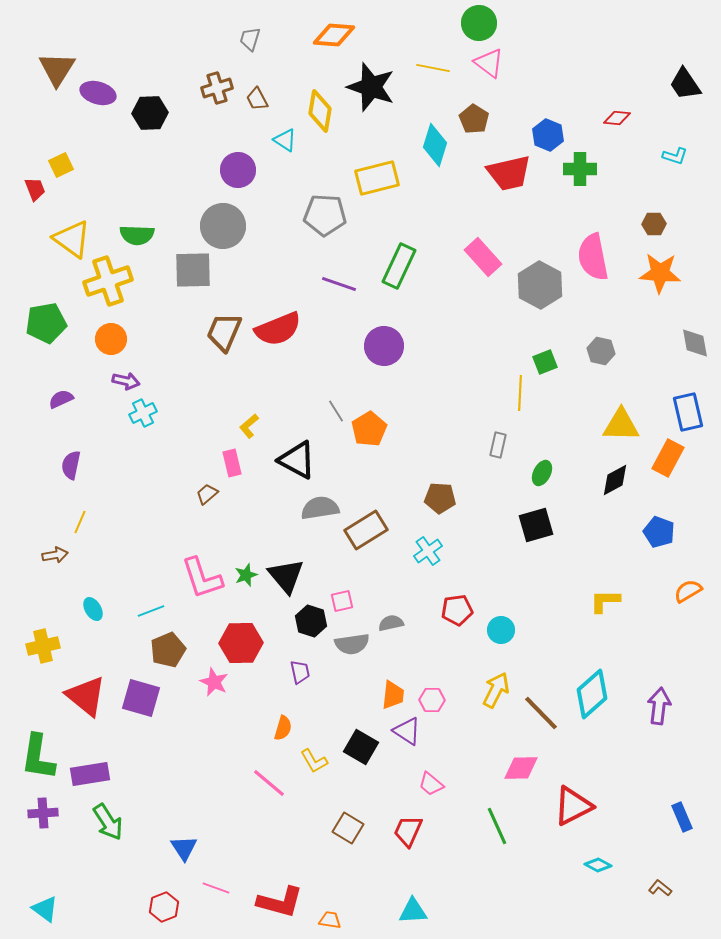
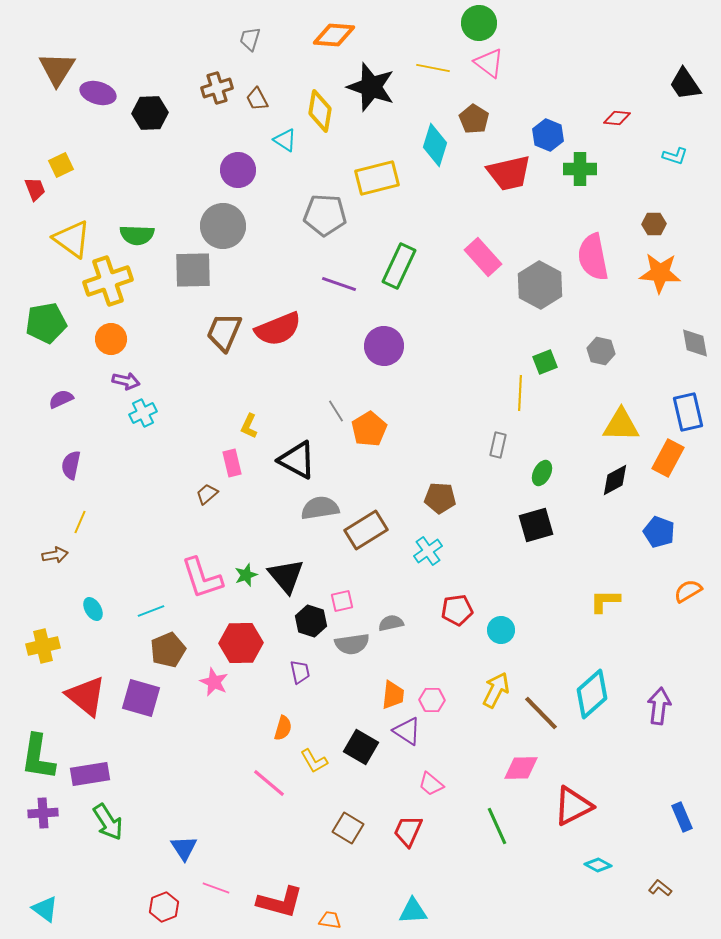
yellow L-shape at (249, 426): rotated 25 degrees counterclockwise
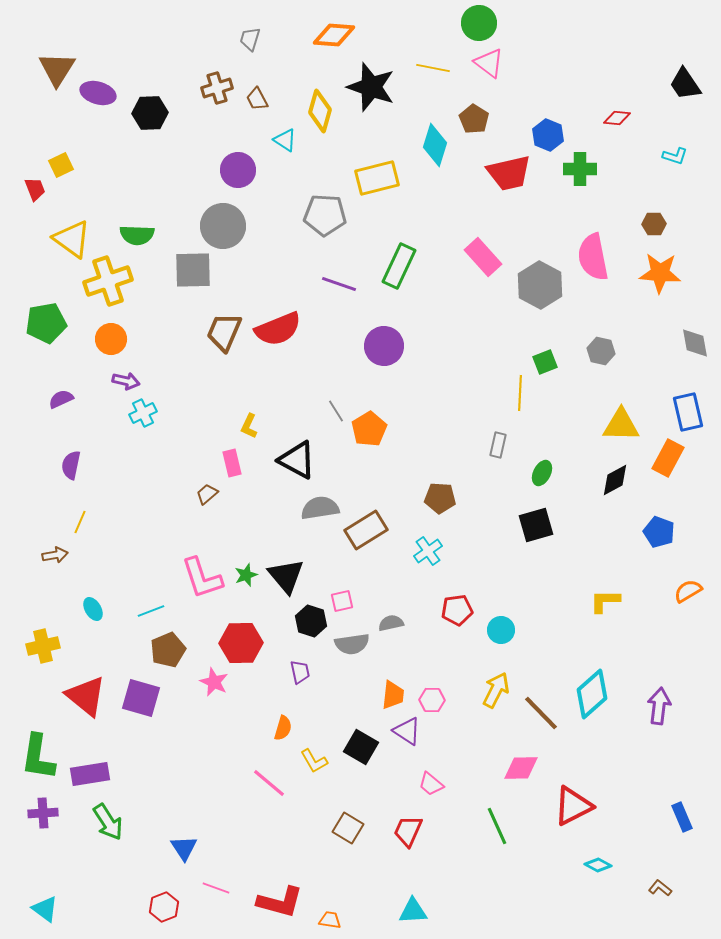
yellow diamond at (320, 111): rotated 6 degrees clockwise
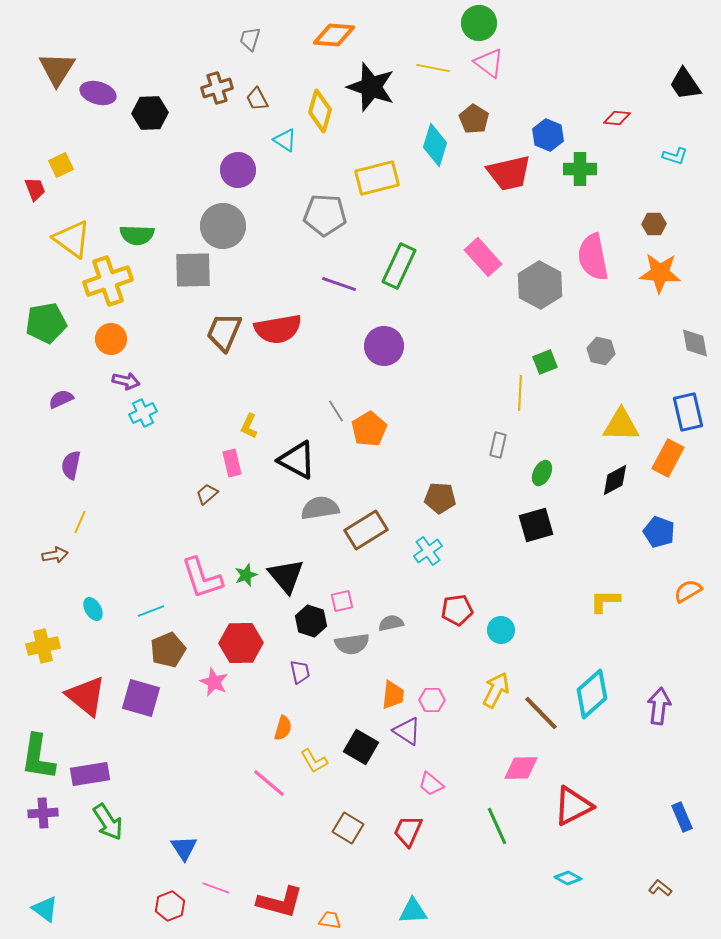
red semicircle at (278, 329): rotated 12 degrees clockwise
cyan diamond at (598, 865): moved 30 px left, 13 px down
red hexagon at (164, 907): moved 6 px right, 1 px up
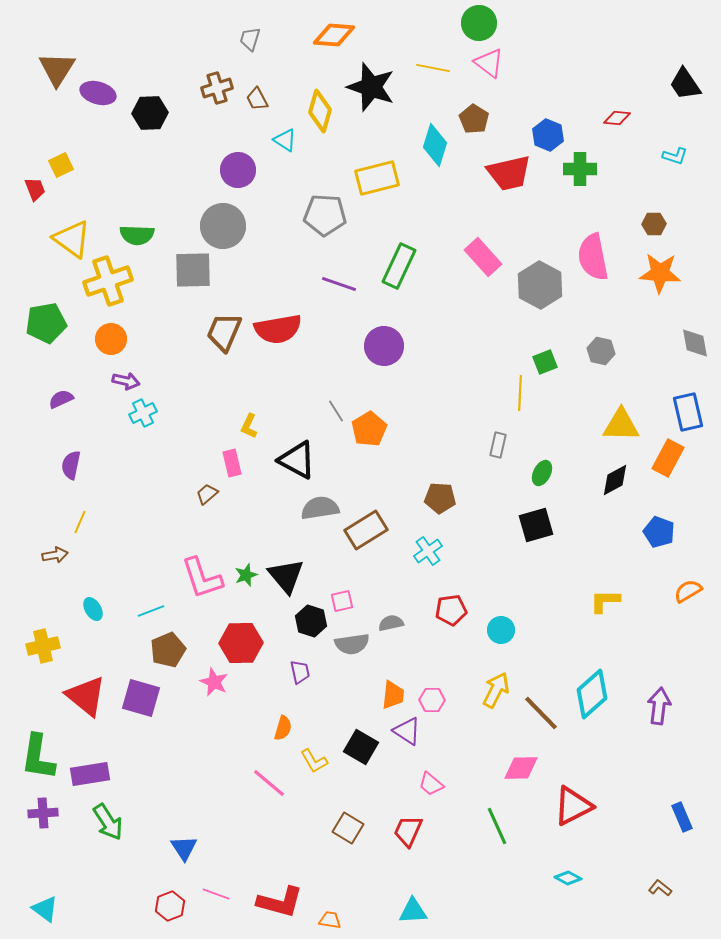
red pentagon at (457, 610): moved 6 px left
pink line at (216, 888): moved 6 px down
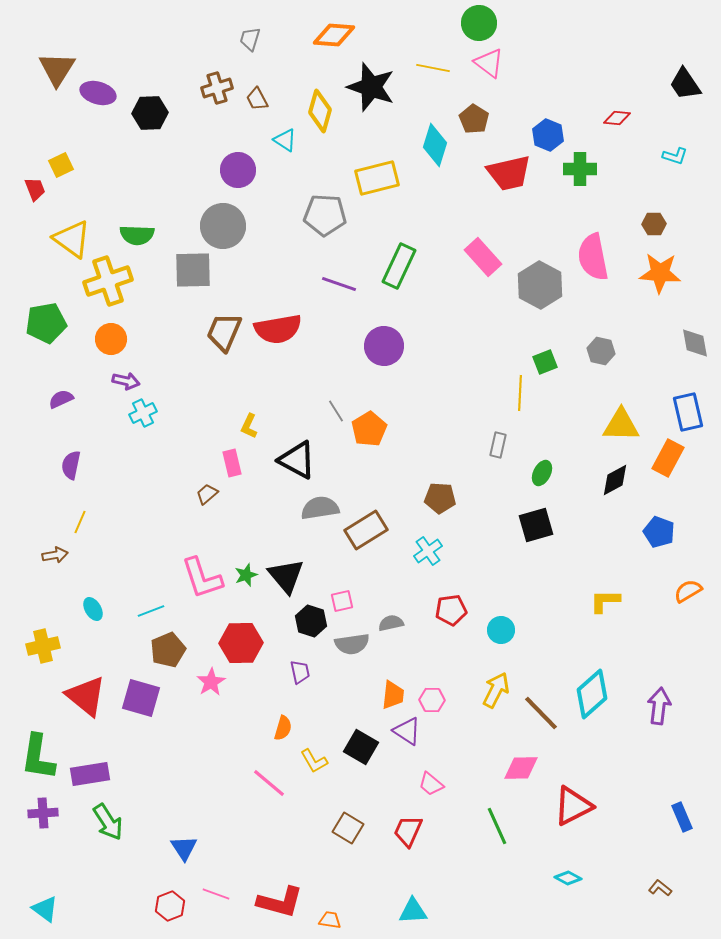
pink star at (214, 682): moved 3 px left; rotated 16 degrees clockwise
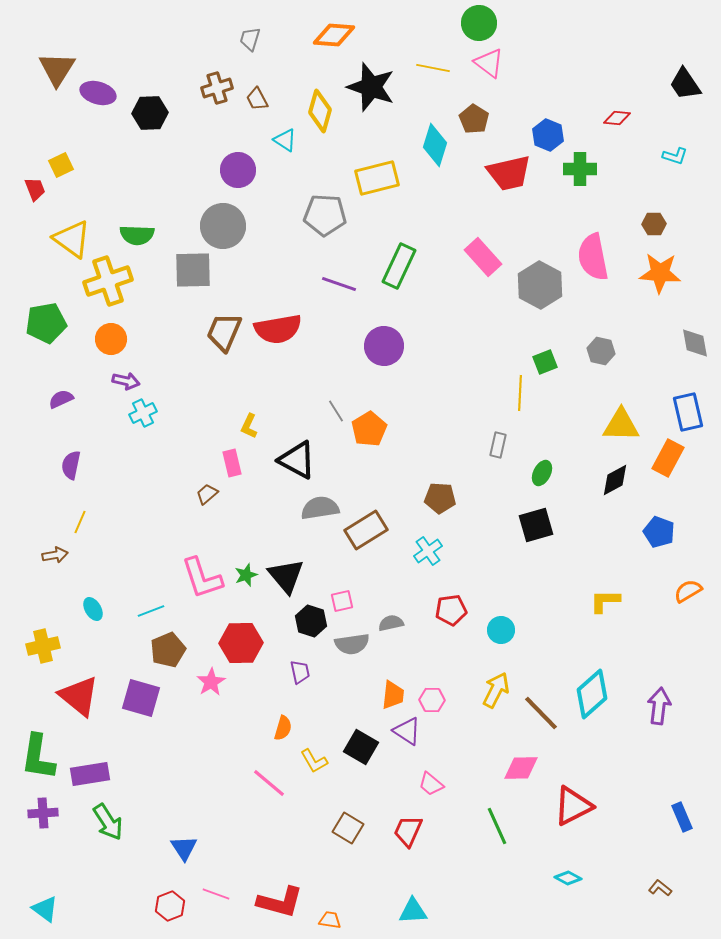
red triangle at (86, 696): moved 7 px left
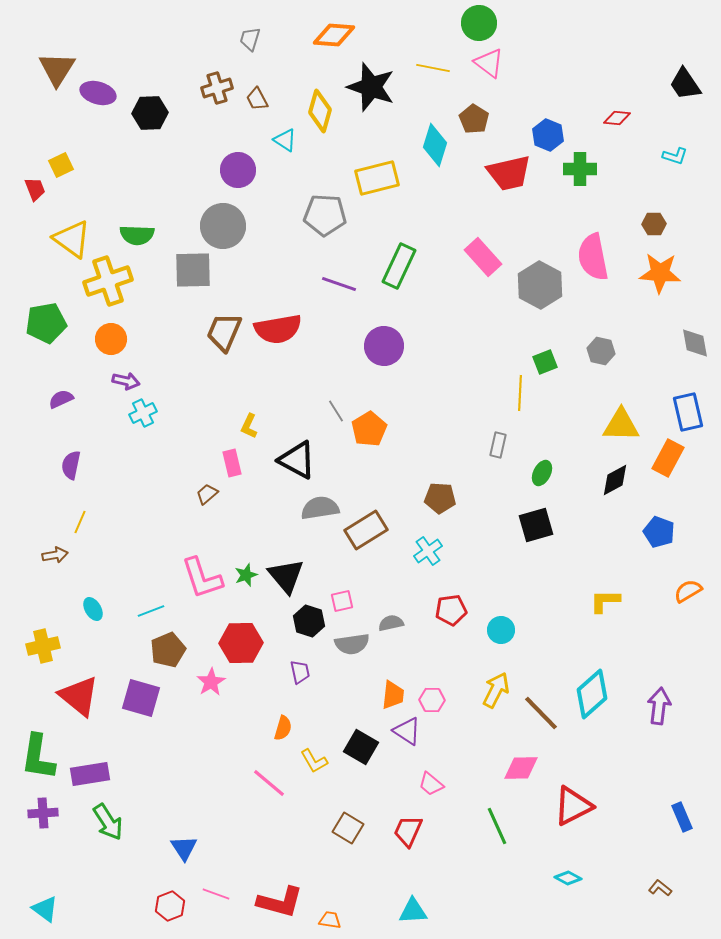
black hexagon at (311, 621): moved 2 px left
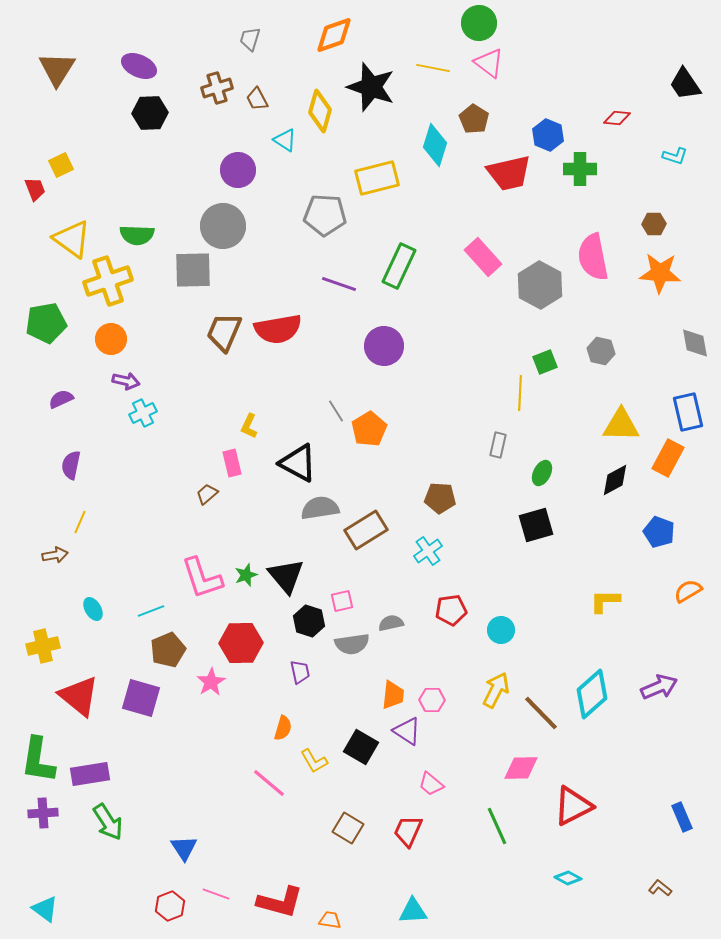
orange diamond at (334, 35): rotated 24 degrees counterclockwise
purple ellipse at (98, 93): moved 41 px right, 27 px up; rotated 8 degrees clockwise
black triangle at (297, 460): moved 1 px right, 3 px down
purple arrow at (659, 706): moved 19 px up; rotated 60 degrees clockwise
green L-shape at (38, 757): moved 3 px down
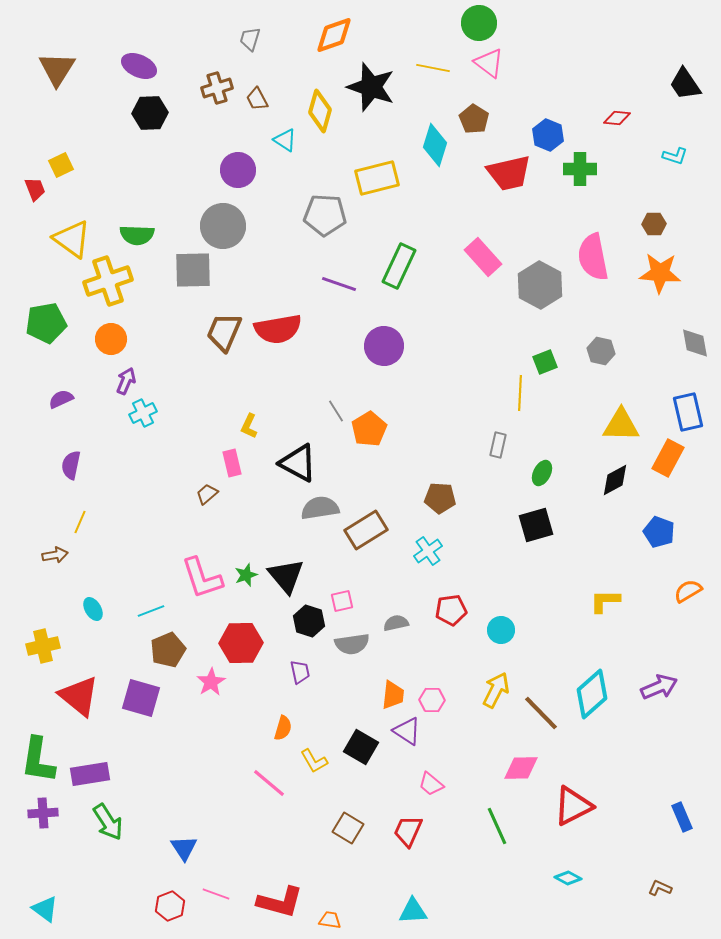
purple arrow at (126, 381): rotated 80 degrees counterclockwise
gray semicircle at (391, 623): moved 5 px right
brown L-shape at (660, 888): rotated 15 degrees counterclockwise
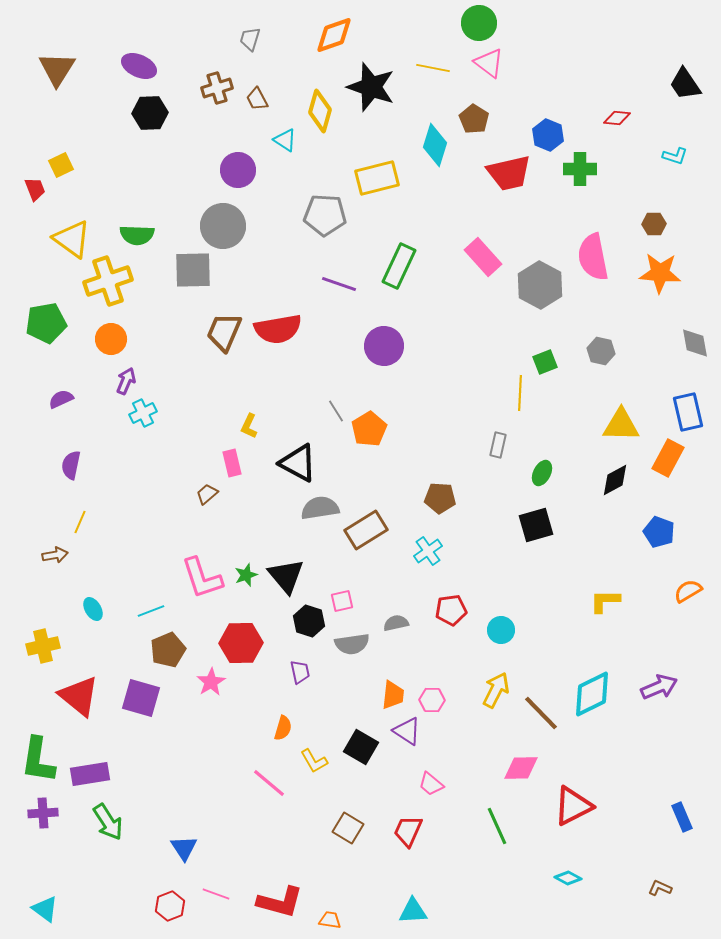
cyan diamond at (592, 694): rotated 15 degrees clockwise
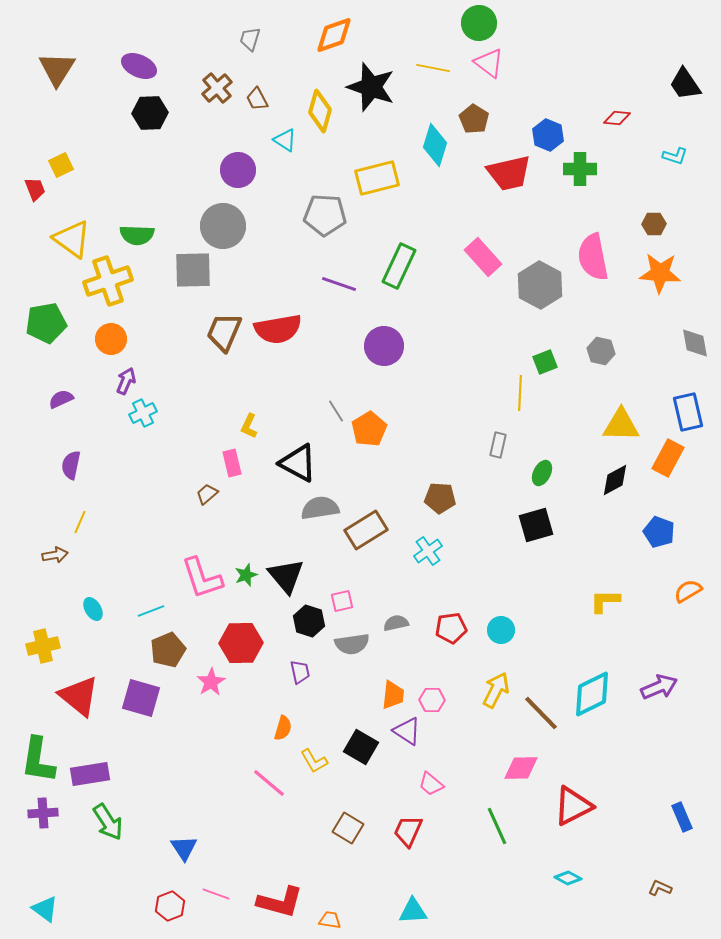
brown cross at (217, 88): rotated 24 degrees counterclockwise
red pentagon at (451, 610): moved 18 px down
